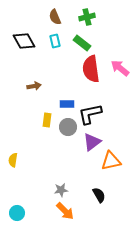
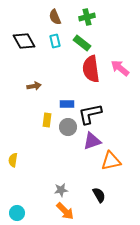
purple triangle: moved 1 px up; rotated 18 degrees clockwise
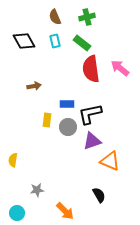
orange triangle: moved 1 px left; rotated 35 degrees clockwise
gray star: moved 24 px left
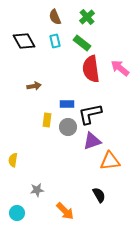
green cross: rotated 28 degrees counterclockwise
orange triangle: rotated 30 degrees counterclockwise
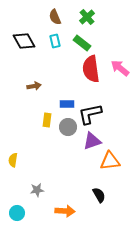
orange arrow: rotated 42 degrees counterclockwise
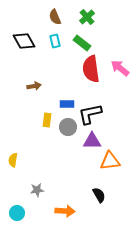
purple triangle: rotated 18 degrees clockwise
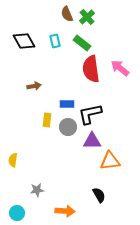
brown semicircle: moved 12 px right, 3 px up
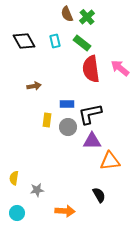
yellow semicircle: moved 1 px right, 18 px down
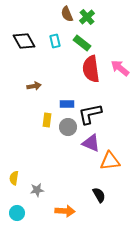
purple triangle: moved 1 px left, 2 px down; rotated 24 degrees clockwise
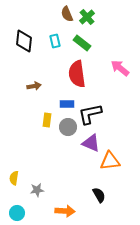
black diamond: rotated 35 degrees clockwise
red semicircle: moved 14 px left, 5 px down
